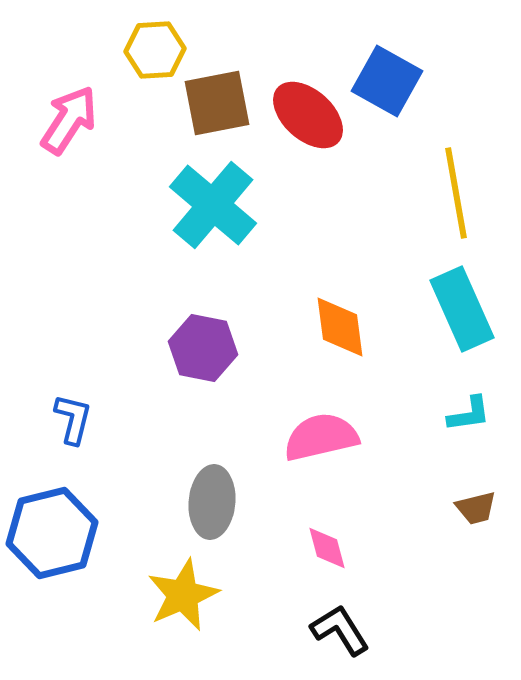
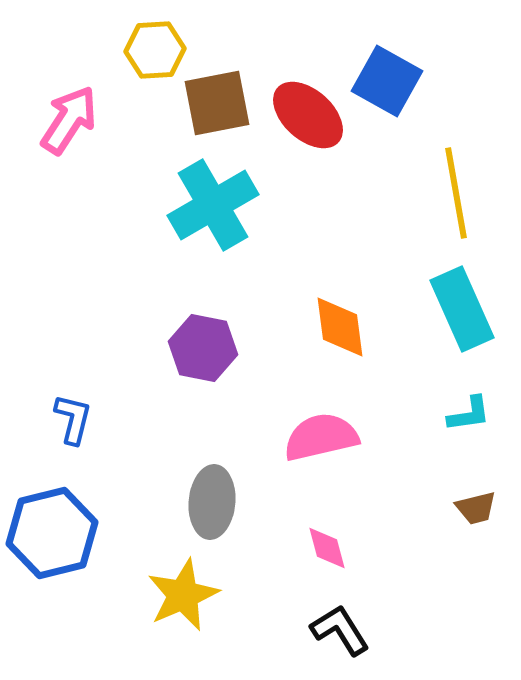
cyan cross: rotated 20 degrees clockwise
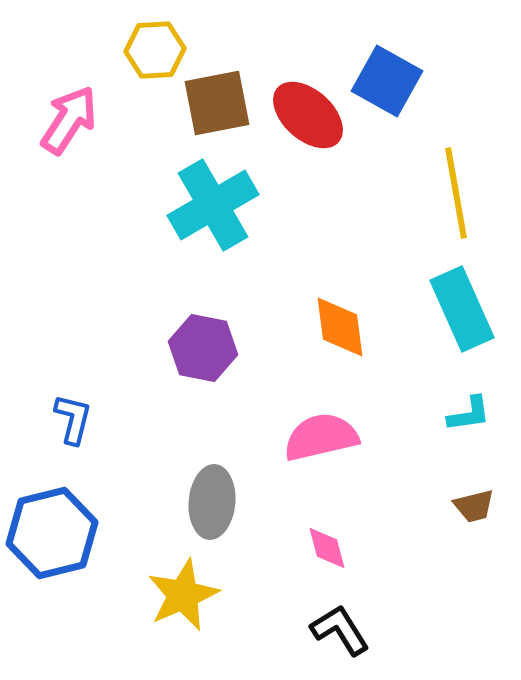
brown trapezoid: moved 2 px left, 2 px up
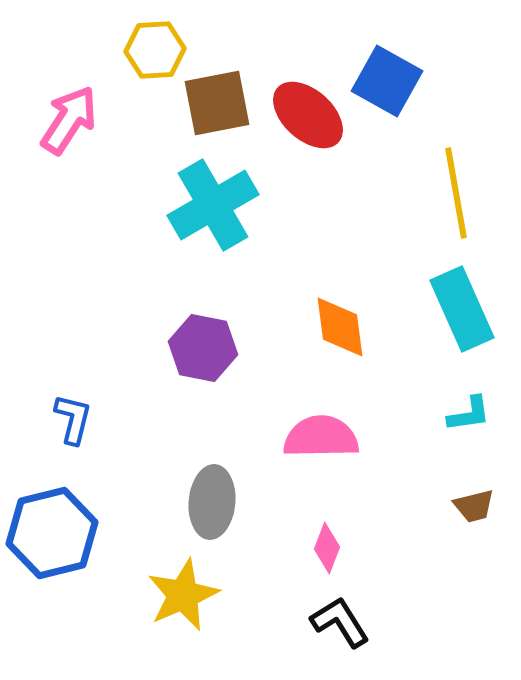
pink semicircle: rotated 12 degrees clockwise
pink diamond: rotated 36 degrees clockwise
black L-shape: moved 8 px up
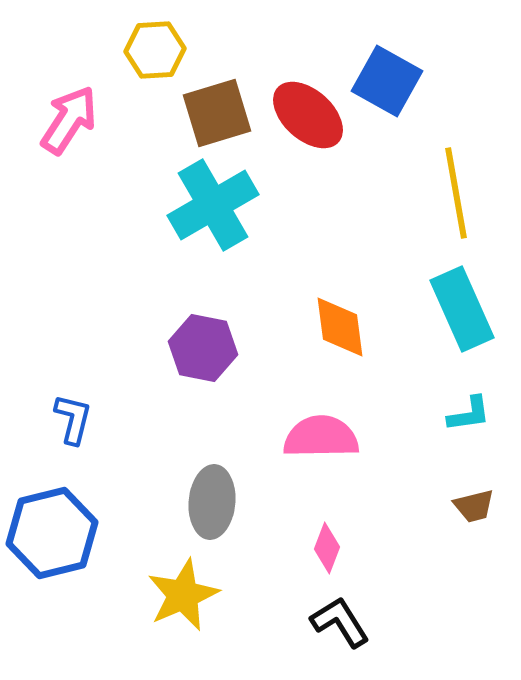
brown square: moved 10 px down; rotated 6 degrees counterclockwise
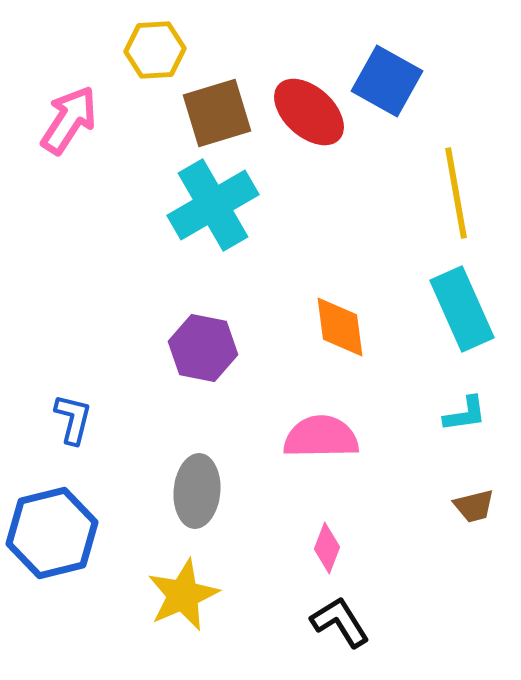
red ellipse: moved 1 px right, 3 px up
cyan L-shape: moved 4 px left
gray ellipse: moved 15 px left, 11 px up
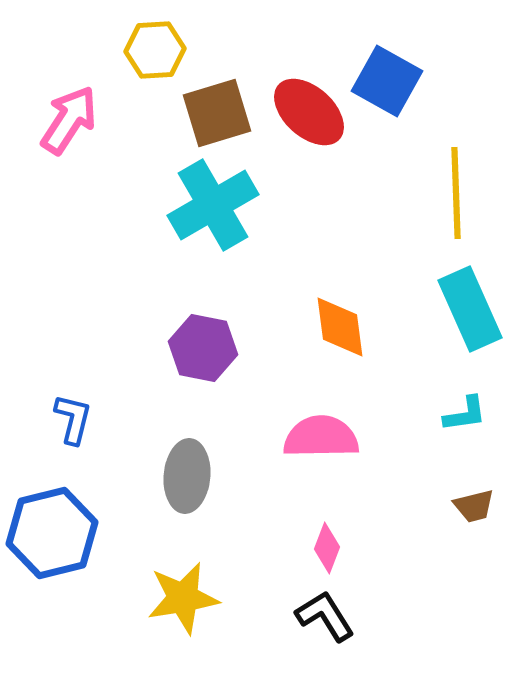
yellow line: rotated 8 degrees clockwise
cyan rectangle: moved 8 px right
gray ellipse: moved 10 px left, 15 px up
yellow star: moved 3 px down; rotated 14 degrees clockwise
black L-shape: moved 15 px left, 6 px up
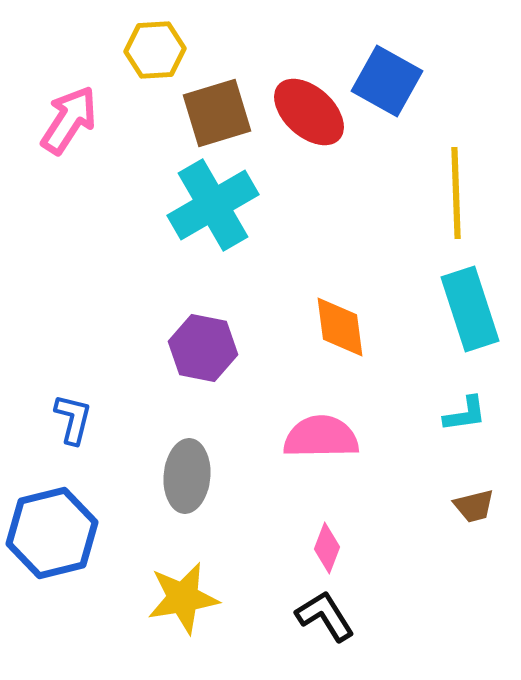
cyan rectangle: rotated 6 degrees clockwise
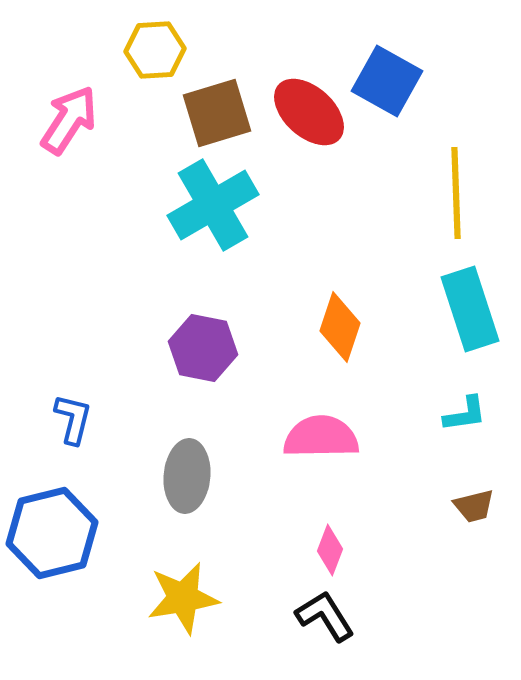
orange diamond: rotated 26 degrees clockwise
pink diamond: moved 3 px right, 2 px down
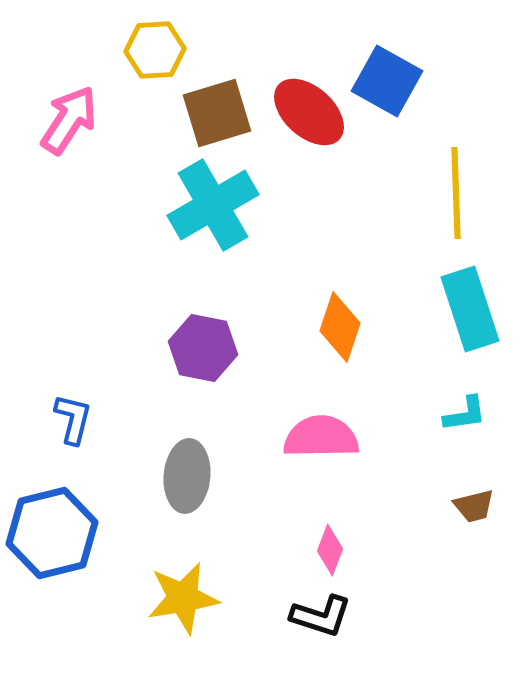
black L-shape: moved 4 px left; rotated 140 degrees clockwise
